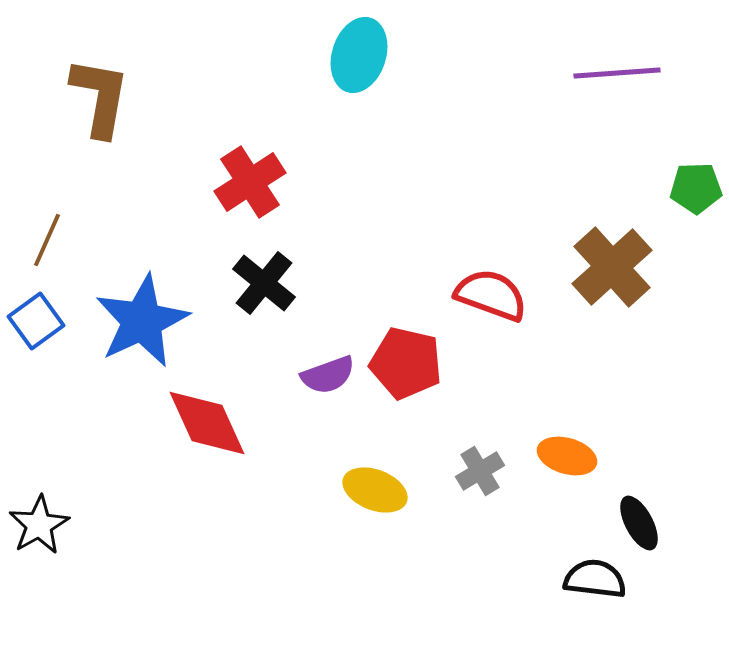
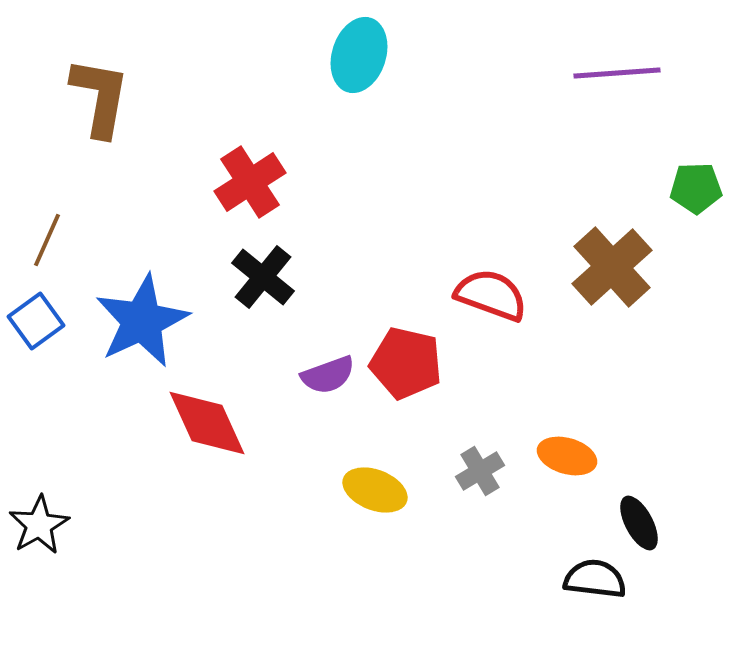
black cross: moved 1 px left, 6 px up
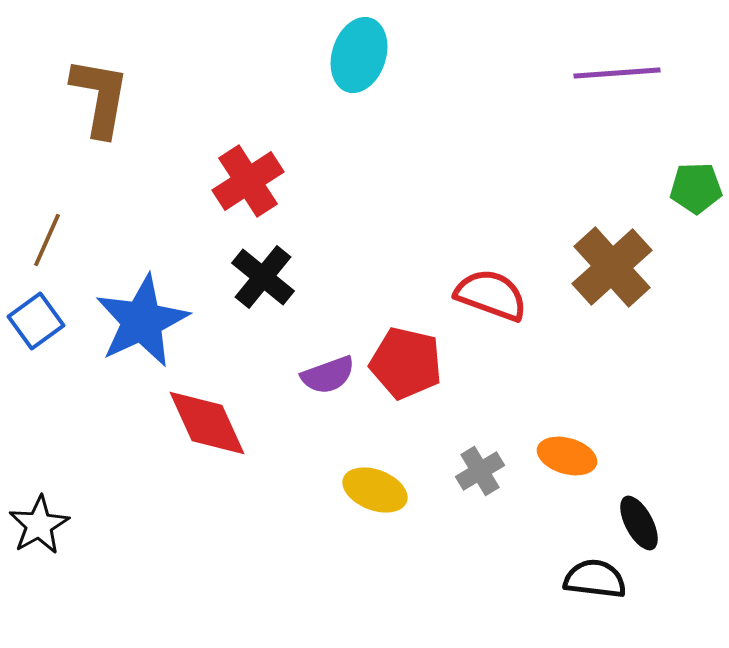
red cross: moved 2 px left, 1 px up
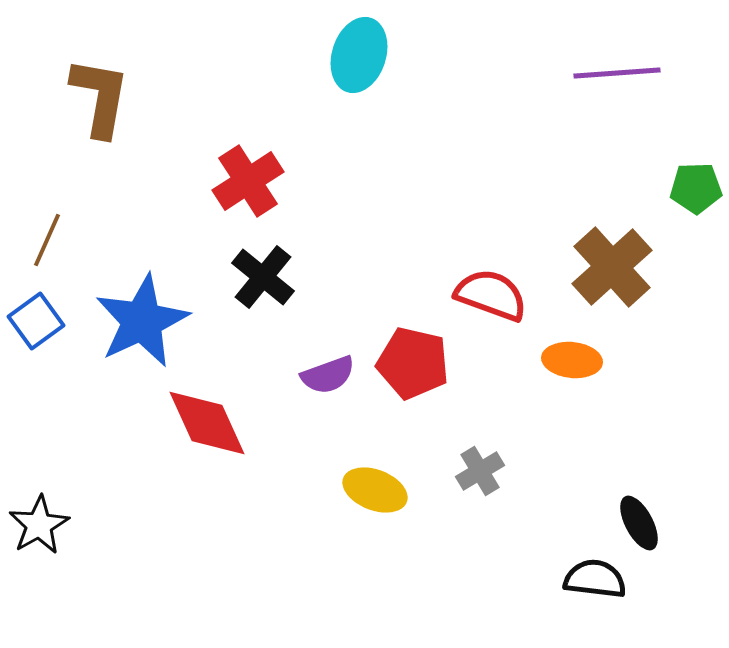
red pentagon: moved 7 px right
orange ellipse: moved 5 px right, 96 px up; rotated 10 degrees counterclockwise
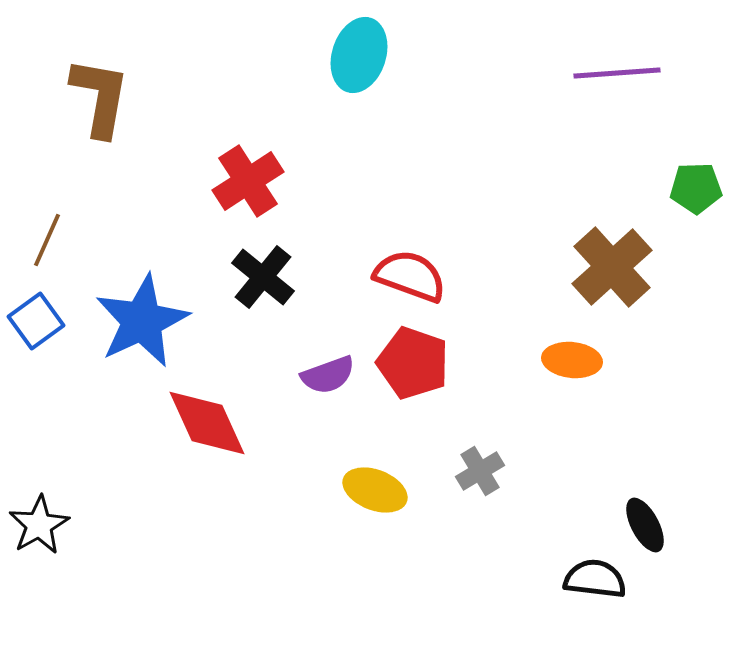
red semicircle: moved 81 px left, 19 px up
red pentagon: rotated 6 degrees clockwise
black ellipse: moved 6 px right, 2 px down
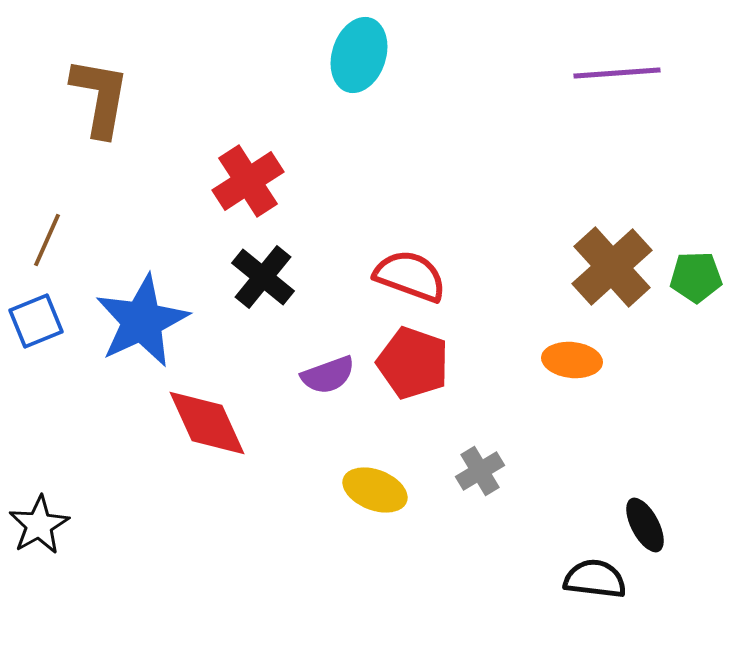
green pentagon: moved 89 px down
blue square: rotated 14 degrees clockwise
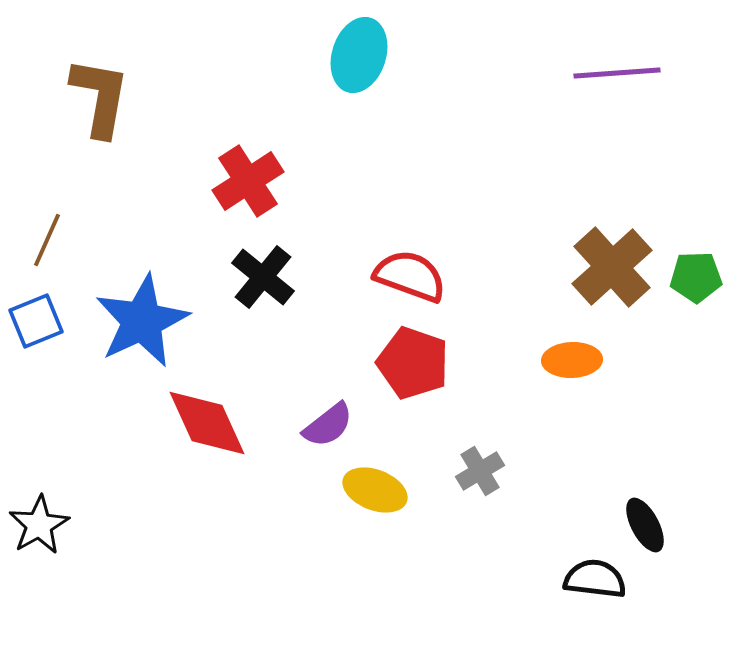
orange ellipse: rotated 8 degrees counterclockwise
purple semicircle: moved 50 px down; rotated 18 degrees counterclockwise
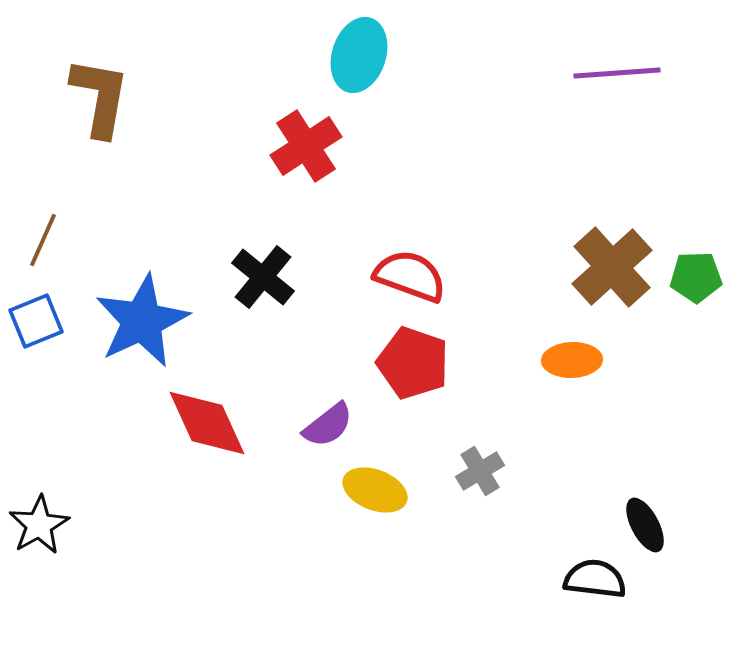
red cross: moved 58 px right, 35 px up
brown line: moved 4 px left
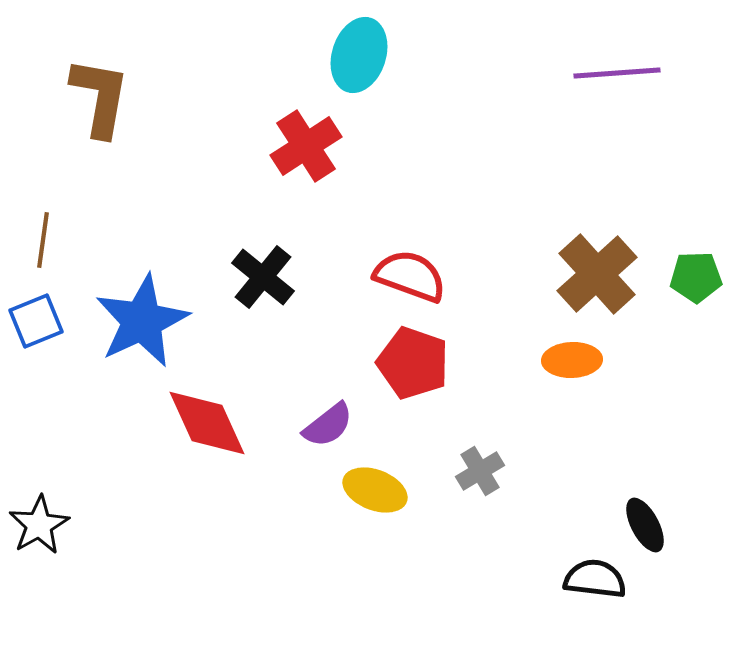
brown line: rotated 16 degrees counterclockwise
brown cross: moved 15 px left, 7 px down
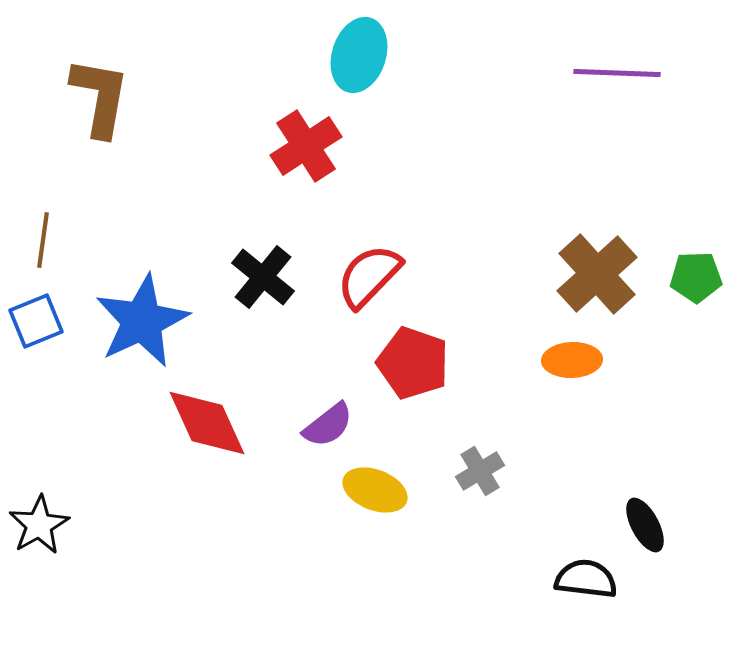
purple line: rotated 6 degrees clockwise
red semicircle: moved 41 px left; rotated 66 degrees counterclockwise
black semicircle: moved 9 px left
